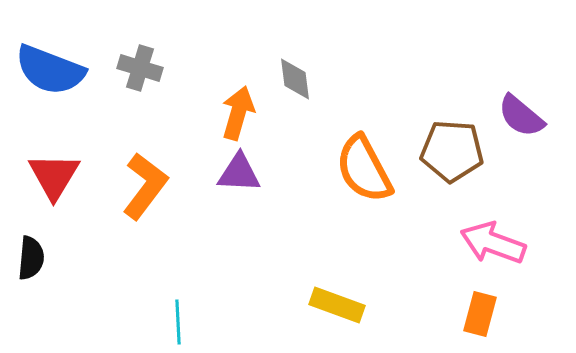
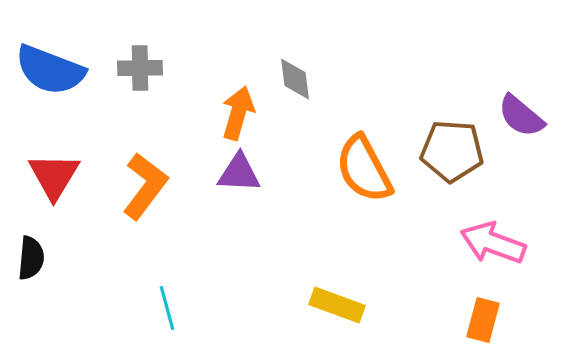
gray cross: rotated 18 degrees counterclockwise
orange rectangle: moved 3 px right, 6 px down
cyan line: moved 11 px left, 14 px up; rotated 12 degrees counterclockwise
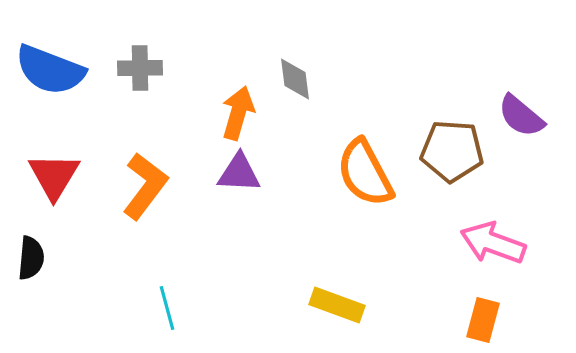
orange semicircle: moved 1 px right, 4 px down
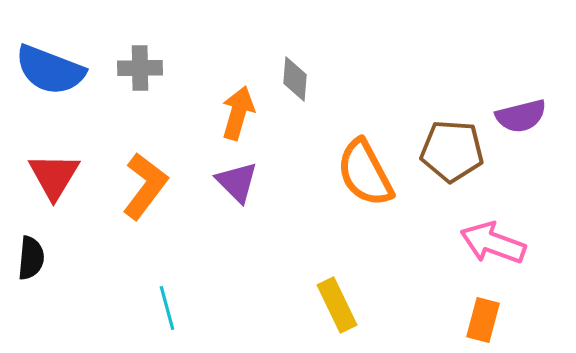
gray diamond: rotated 12 degrees clockwise
purple semicircle: rotated 54 degrees counterclockwise
purple triangle: moved 2 px left, 9 px down; rotated 42 degrees clockwise
yellow rectangle: rotated 44 degrees clockwise
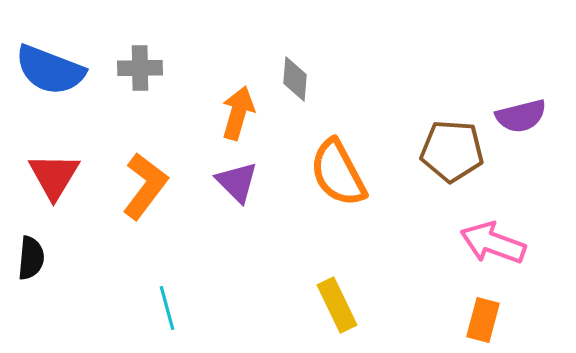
orange semicircle: moved 27 px left
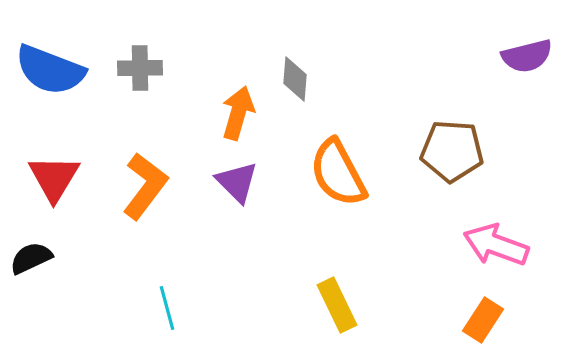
purple semicircle: moved 6 px right, 60 px up
red triangle: moved 2 px down
pink arrow: moved 3 px right, 2 px down
black semicircle: rotated 120 degrees counterclockwise
orange rectangle: rotated 18 degrees clockwise
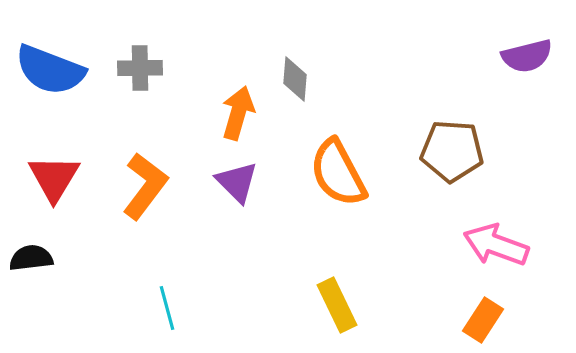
black semicircle: rotated 18 degrees clockwise
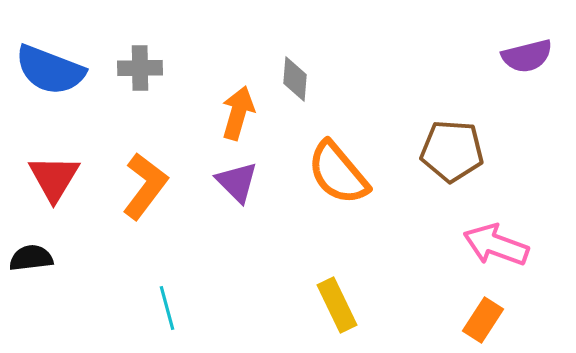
orange semicircle: rotated 12 degrees counterclockwise
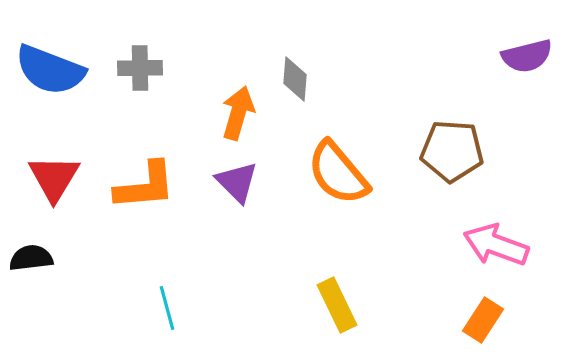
orange L-shape: rotated 48 degrees clockwise
